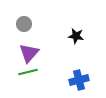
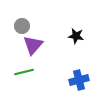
gray circle: moved 2 px left, 2 px down
purple triangle: moved 4 px right, 8 px up
green line: moved 4 px left
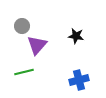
purple triangle: moved 4 px right
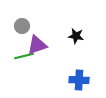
purple triangle: rotated 30 degrees clockwise
green line: moved 16 px up
blue cross: rotated 18 degrees clockwise
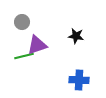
gray circle: moved 4 px up
